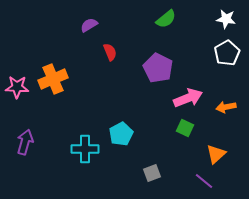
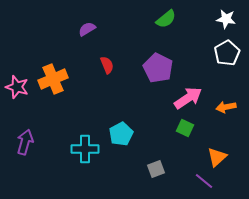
purple semicircle: moved 2 px left, 4 px down
red semicircle: moved 3 px left, 13 px down
pink star: rotated 15 degrees clockwise
pink arrow: rotated 12 degrees counterclockwise
orange triangle: moved 1 px right, 3 px down
gray square: moved 4 px right, 4 px up
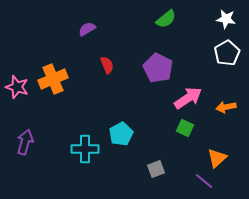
orange triangle: moved 1 px down
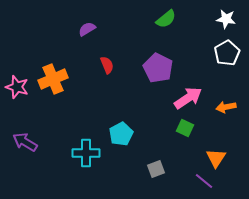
purple arrow: rotated 75 degrees counterclockwise
cyan cross: moved 1 px right, 4 px down
orange triangle: moved 1 px left; rotated 15 degrees counterclockwise
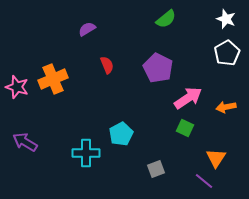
white star: rotated 12 degrees clockwise
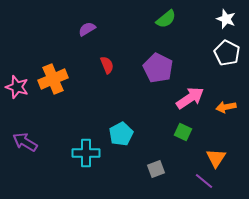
white pentagon: rotated 15 degrees counterclockwise
pink arrow: moved 2 px right
green square: moved 2 px left, 4 px down
